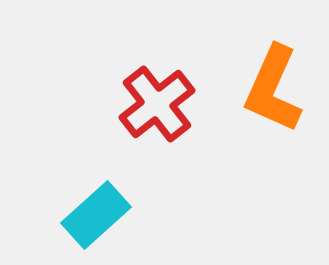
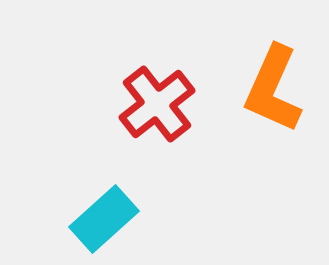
cyan rectangle: moved 8 px right, 4 px down
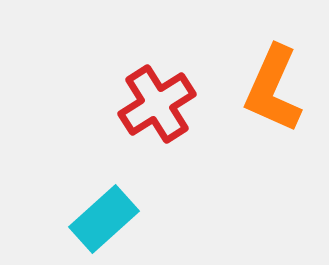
red cross: rotated 6 degrees clockwise
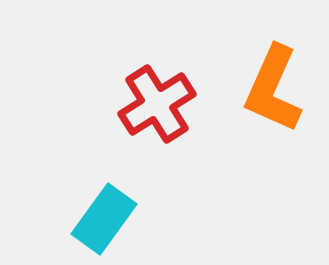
cyan rectangle: rotated 12 degrees counterclockwise
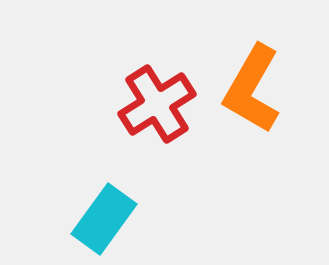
orange L-shape: moved 21 px left; rotated 6 degrees clockwise
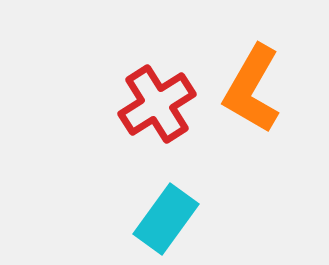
cyan rectangle: moved 62 px right
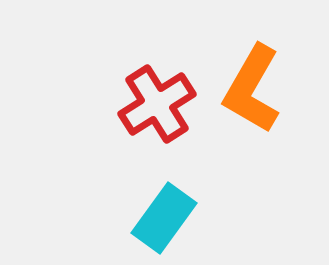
cyan rectangle: moved 2 px left, 1 px up
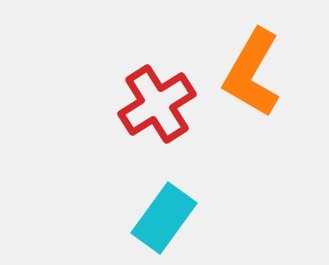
orange L-shape: moved 16 px up
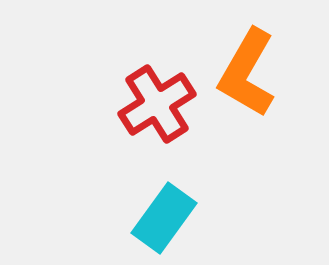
orange L-shape: moved 5 px left
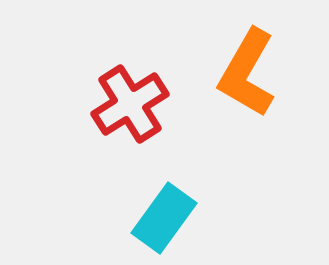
red cross: moved 27 px left
